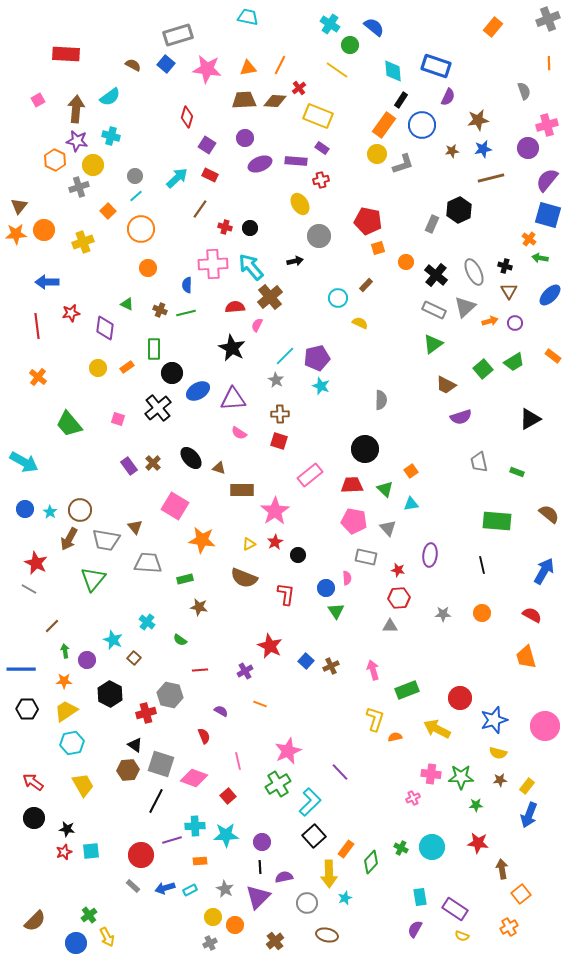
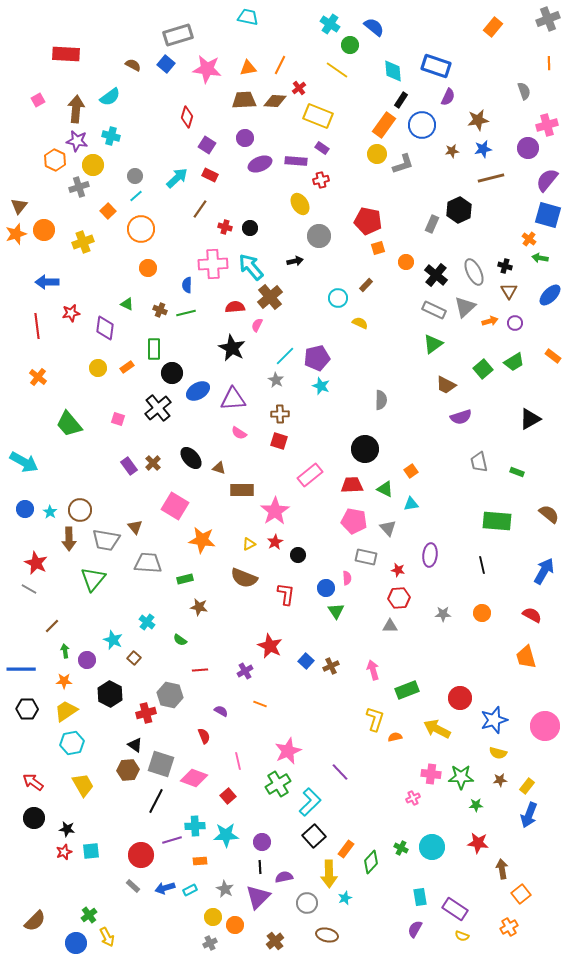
orange star at (16, 234): rotated 15 degrees counterclockwise
green triangle at (385, 489): rotated 18 degrees counterclockwise
brown arrow at (69, 539): rotated 30 degrees counterclockwise
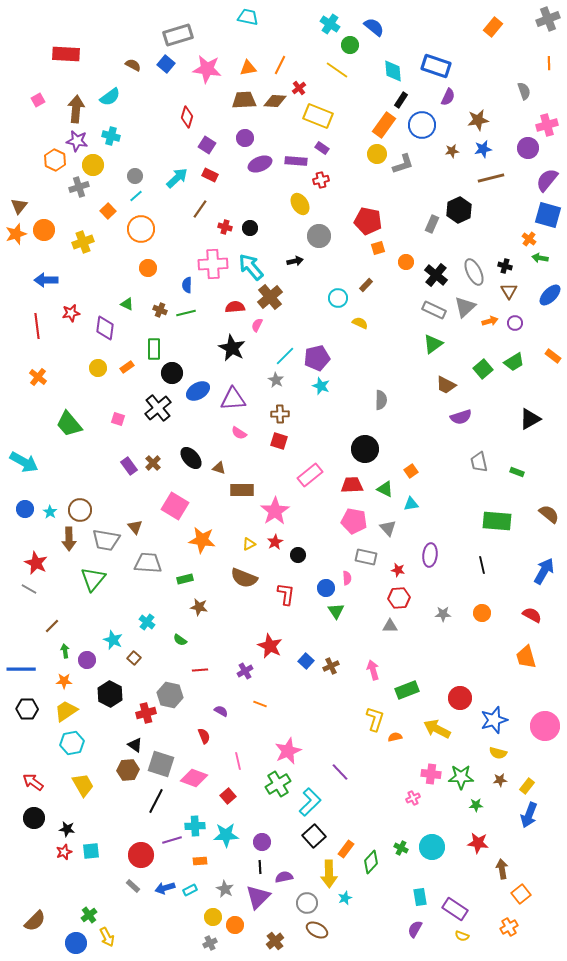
blue arrow at (47, 282): moved 1 px left, 2 px up
brown ellipse at (327, 935): moved 10 px left, 5 px up; rotated 15 degrees clockwise
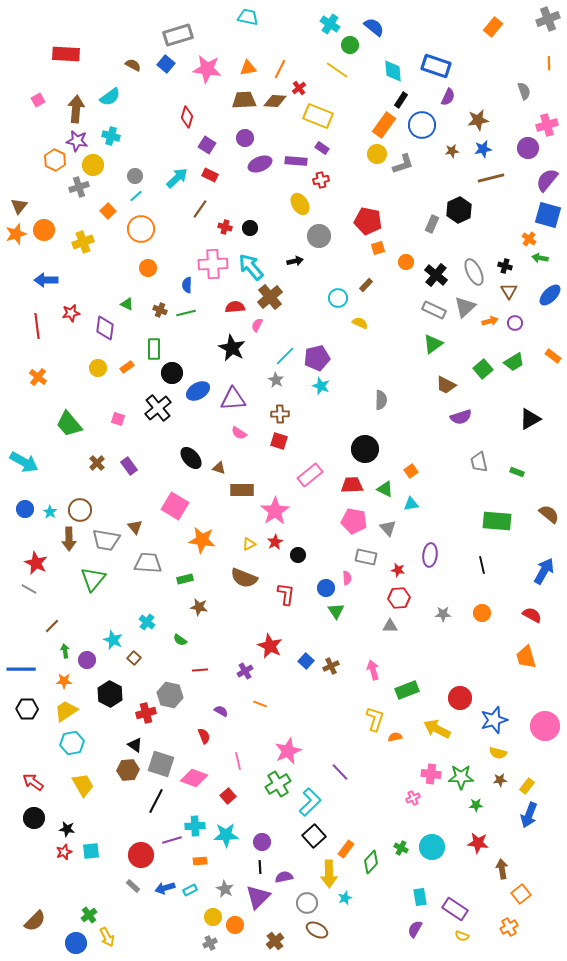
orange line at (280, 65): moved 4 px down
brown cross at (153, 463): moved 56 px left
